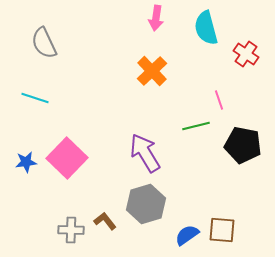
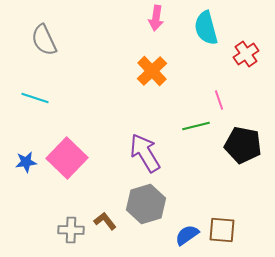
gray semicircle: moved 3 px up
red cross: rotated 20 degrees clockwise
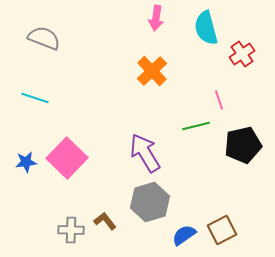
gray semicircle: moved 2 px up; rotated 136 degrees clockwise
red cross: moved 4 px left
black pentagon: rotated 24 degrees counterclockwise
gray hexagon: moved 4 px right, 2 px up
brown square: rotated 32 degrees counterclockwise
blue semicircle: moved 3 px left
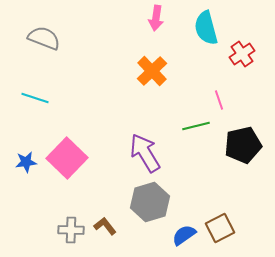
brown L-shape: moved 5 px down
brown square: moved 2 px left, 2 px up
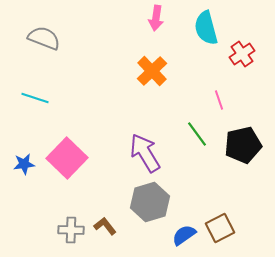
green line: moved 1 px right, 8 px down; rotated 68 degrees clockwise
blue star: moved 2 px left, 2 px down
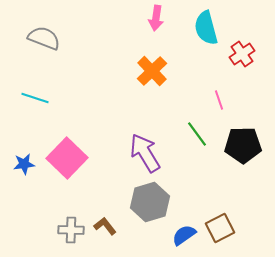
black pentagon: rotated 12 degrees clockwise
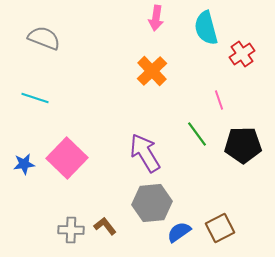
gray hexagon: moved 2 px right, 1 px down; rotated 12 degrees clockwise
blue semicircle: moved 5 px left, 3 px up
